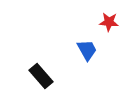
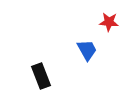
black rectangle: rotated 20 degrees clockwise
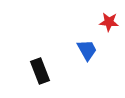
black rectangle: moved 1 px left, 5 px up
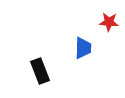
blue trapezoid: moved 4 px left, 2 px up; rotated 30 degrees clockwise
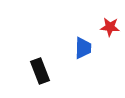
red star: moved 1 px right, 5 px down
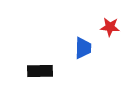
black rectangle: rotated 70 degrees counterclockwise
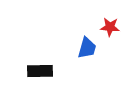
blue trapezoid: moved 4 px right; rotated 15 degrees clockwise
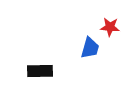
blue trapezoid: moved 3 px right
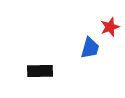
red star: rotated 24 degrees counterclockwise
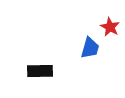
red star: rotated 24 degrees counterclockwise
